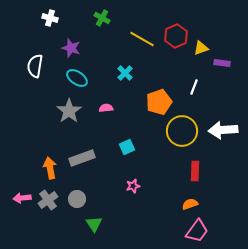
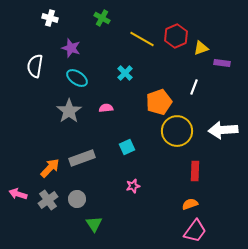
yellow circle: moved 5 px left
orange arrow: rotated 55 degrees clockwise
pink arrow: moved 4 px left, 4 px up; rotated 24 degrees clockwise
pink trapezoid: moved 2 px left
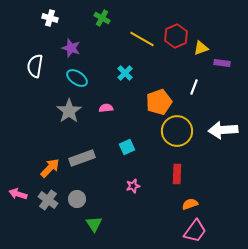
red rectangle: moved 18 px left, 3 px down
gray cross: rotated 18 degrees counterclockwise
